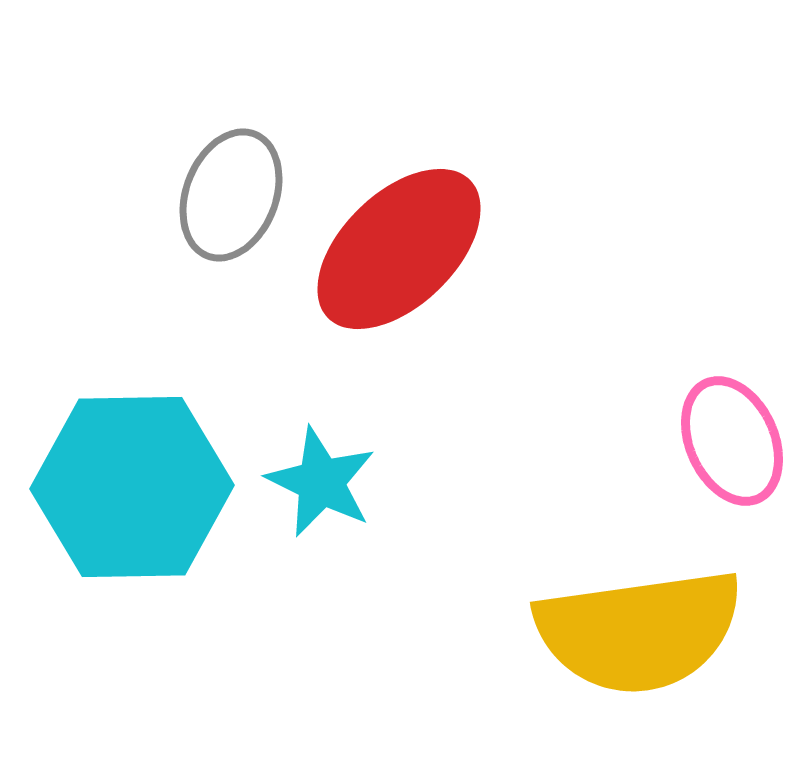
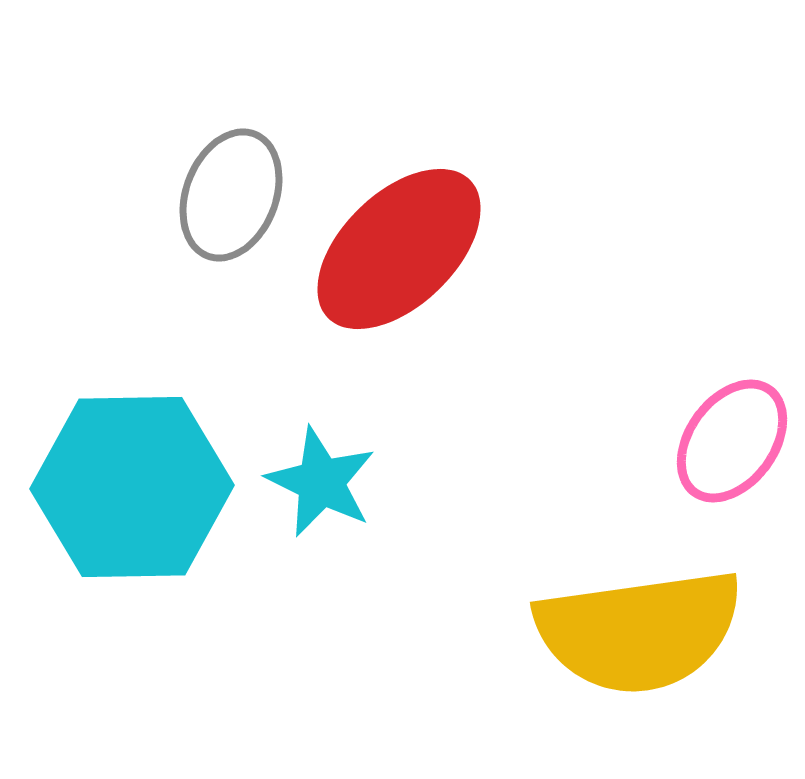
pink ellipse: rotated 60 degrees clockwise
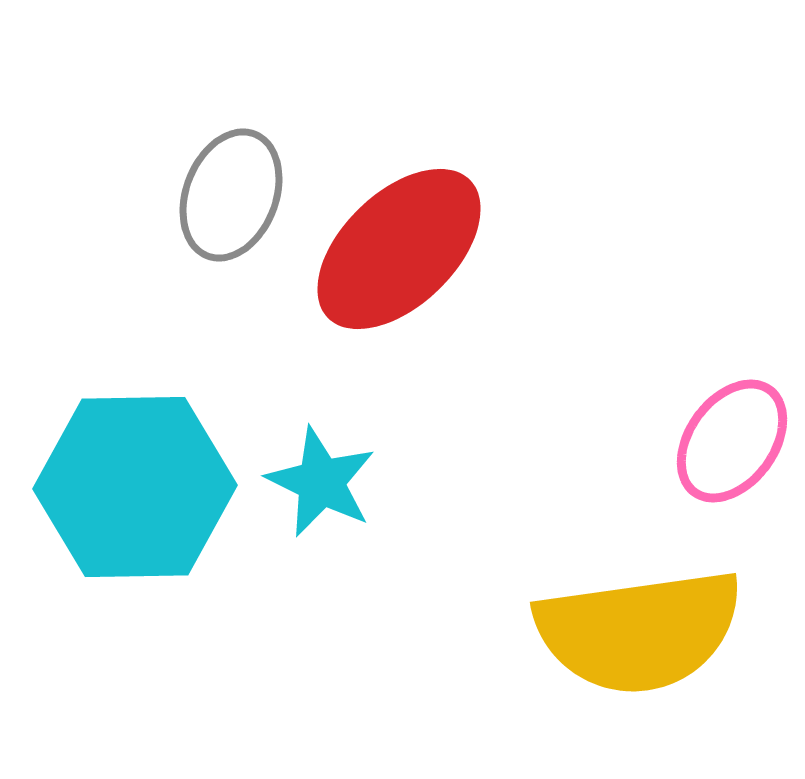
cyan hexagon: moved 3 px right
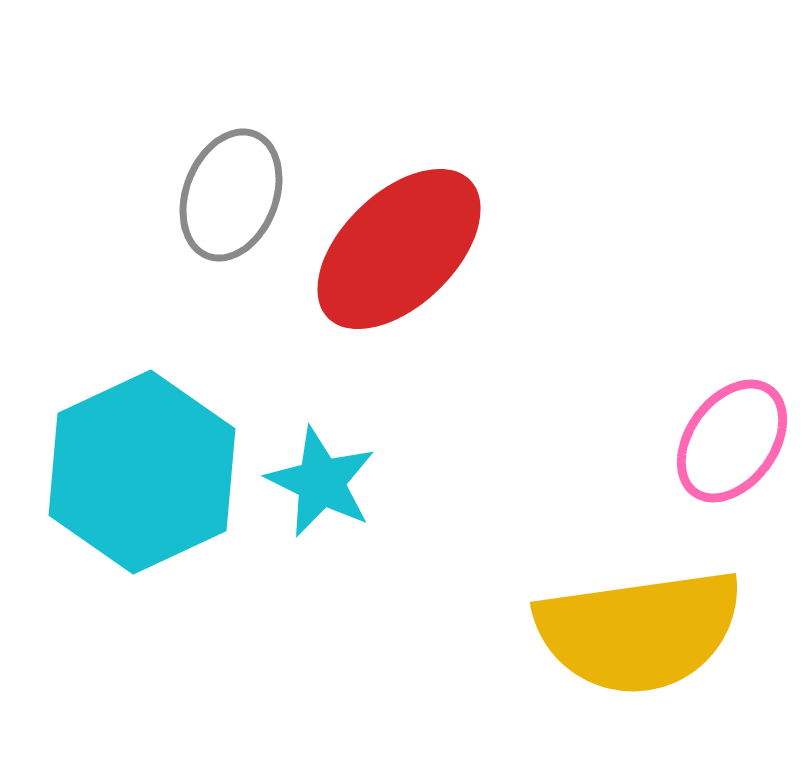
cyan hexagon: moved 7 px right, 15 px up; rotated 24 degrees counterclockwise
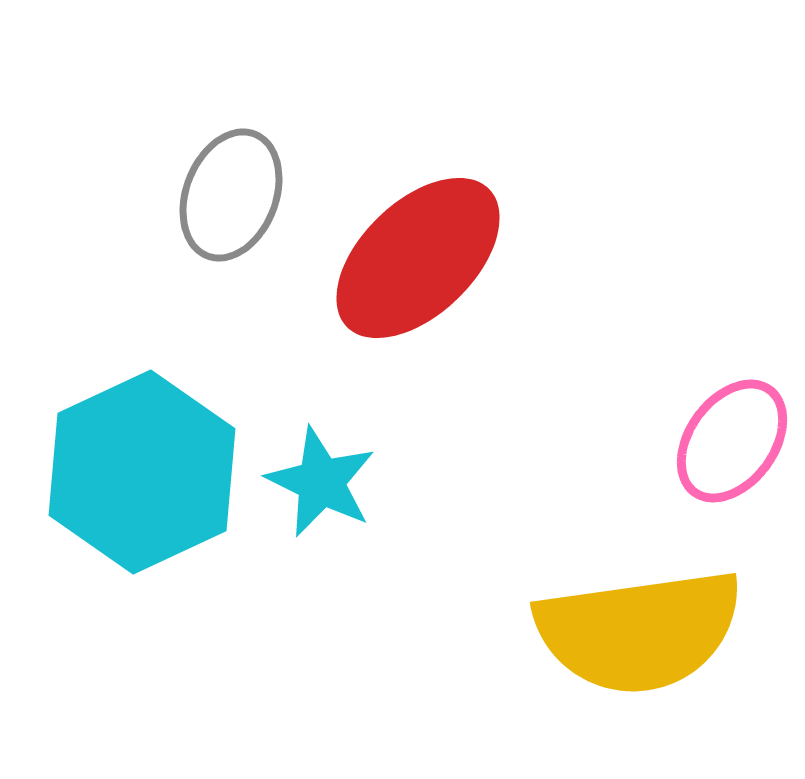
red ellipse: moved 19 px right, 9 px down
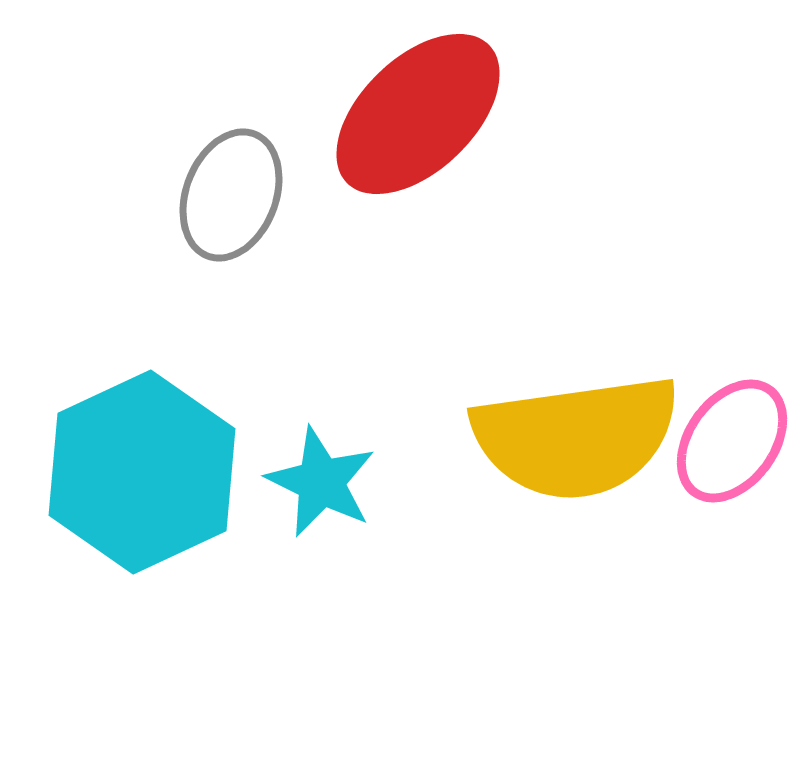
red ellipse: moved 144 px up
yellow semicircle: moved 63 px left, 194 px up
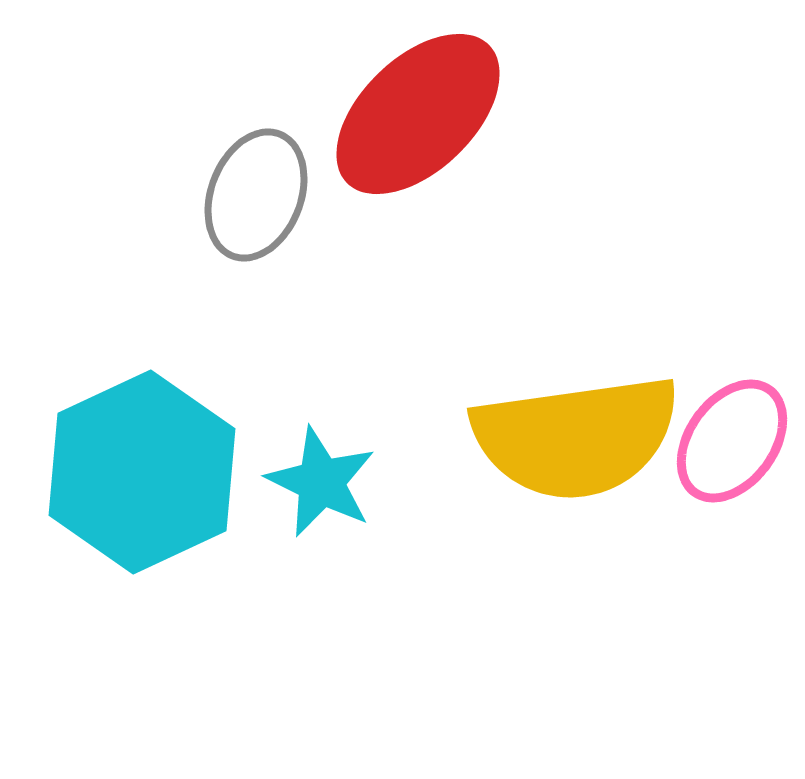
gray ellipse: moved 25 px right
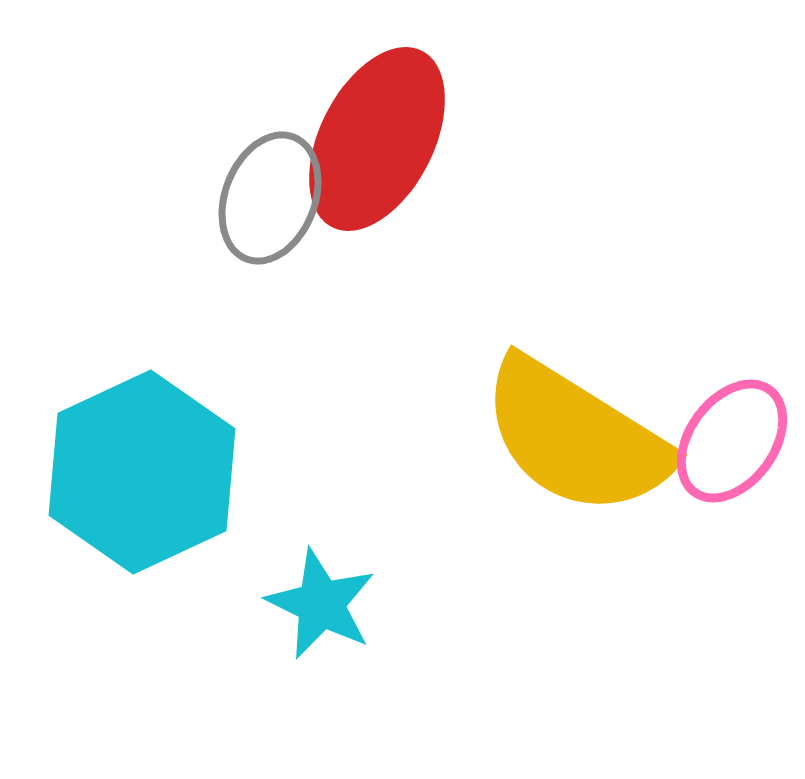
red ellipse: moved 41 px left, 25 px down; rotated 19 degrees counterclockwise
gray ellipse: moved 14 px right, 3 px down
yellow semicircle: rotated 40 degrees clockwise
cyan star: moved 122 px down
